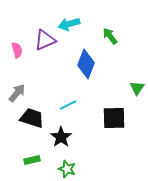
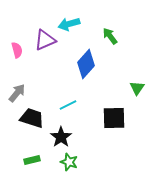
blue diamond: rotated 20 degrees clockwise
green star: moved 2 px right, 7 px up
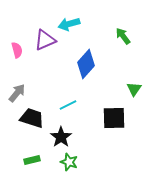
green arrow: moved 13 px right
green triangle: moved 3 px left, 1 px down
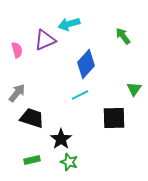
cyan line: moved 12 px right, 10 px up
black star: moved 2 px down
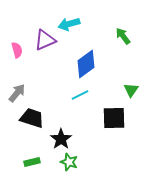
blue diamond: rotated 12 degrees clockwise
green triangle: moved 3 px left, 1 px down
green rectangle: moved 2 px down
